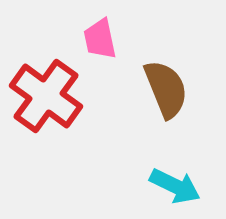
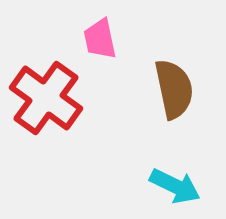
brown semicircle: moved 8 px right; rotated 10 degrees clockwise
red cross: moved 2 px down
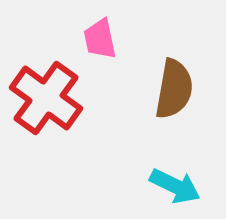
brown semicircle: rotated 22 degrees clockwise
